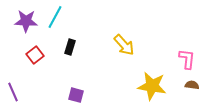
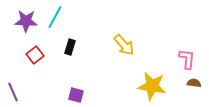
brown semicircle: moved 2 px right, 2 px up
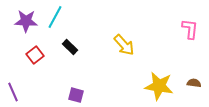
black rectangle: rotated 63 degrees counterclockwise
pink L-shape: moved 3 px right, 30 px up
yellow star: moved 7 px right
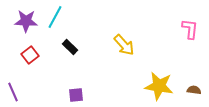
red square: moved 5 px left
brown semicircle: moved 7 px down
purple square: rotated 21 degrees counterclockwise
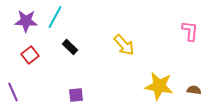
pink L-shape: moved 2 px down
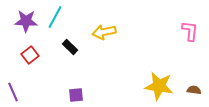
yellow arrow: moved 20 px left, 13 px up; rotated 120 degrees clockwise
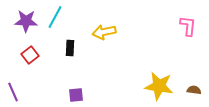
pink L-shape: moved 2 px left, 5 px up
black rectangle: moved 1 px down; rotated 49 degrees clockwise
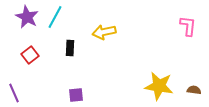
purple star: moved 1 px right, 4 px up; rotated 25 degrees clockwise
purple line: moved 1 px right, 1 px down
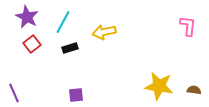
cyan line: moved 8 px right, 5 px down
black rectangle: rotated 70 degrees clockwise
red square: moved 2 px right, 11 px up
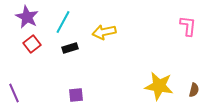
brown semicircle: rotated 96 degrees clockwise
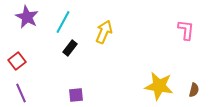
pink L-shape: moved 2 px left, 4 px down
yellow arrow: rotated 125 degrees clockwise
red square: moved 15 px left, 17 px down
black rectangle: rotated 35 degrees counterclockwise
purple line: moved 7 px right
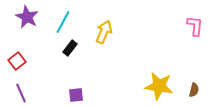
pink L-shape: moved 9 px right, 4 px up
